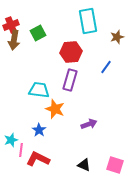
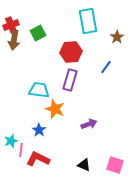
brown star: rotated 16 degrees counterclockwise
cyan star: moved 1 px down
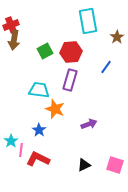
green square: moved 7 px right, 18 px down
cyan star: rotated 16 degrees counterclockwise
black triangle: rotated 48 degrees counterclockwise
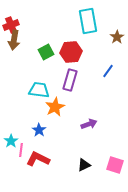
green square: moved 1 px right, 1 px down
blue line: moved 2 px right, 4 px down
orange star: moved 2 px up; rotated 24 degrees clockwise
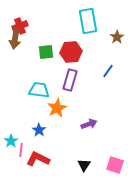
red cross: moved 9 px right, 1 px down
brown arrow: moved 1 px right, 1 px up
green square: rotated 21 degrees clockwise
orange star: moved 2 px right, 1 px down
black triangle: rotated 32 degrees counterclockwise
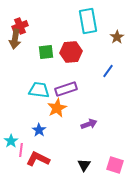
purple rectangle: moved 4 px left, 9 px down; rotated 55 degrees clockwise
